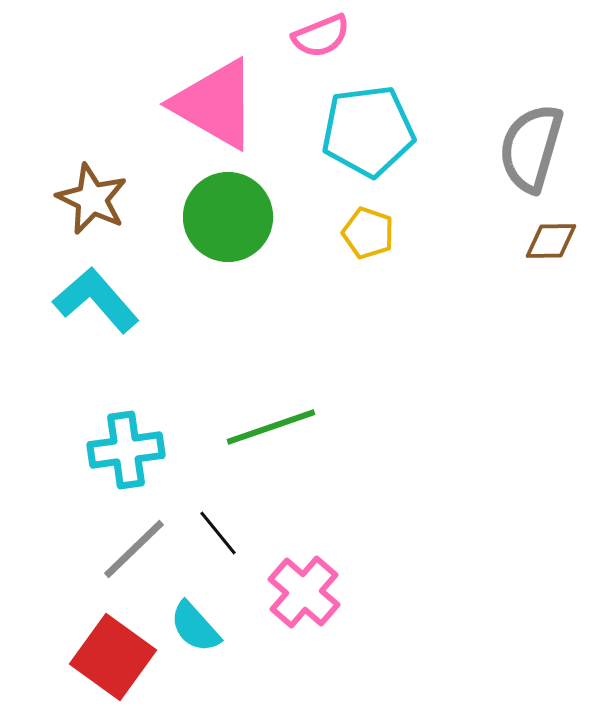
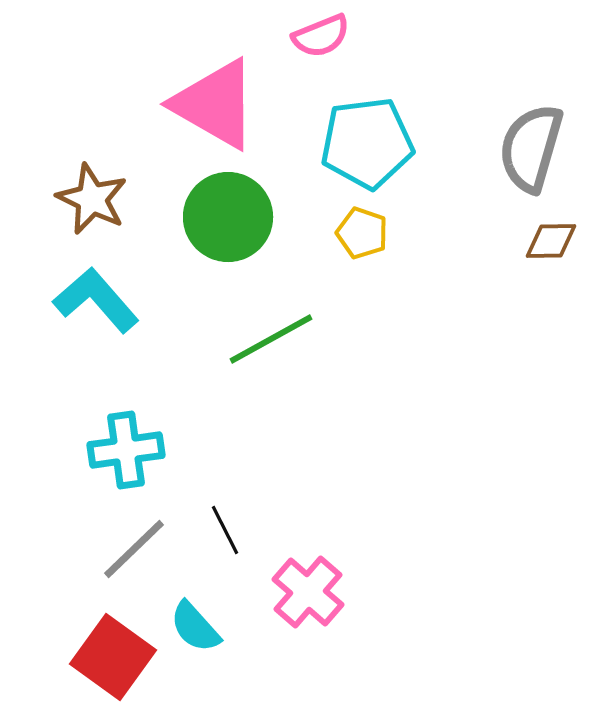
cyan pentagon: moved 1 px left, 12 px down
yellow pentagon: moved 6 px left
green line: moved 88 px up; rotated 10 degrees counterclockwise
black line: moved 7 px right, 3 px up; rotated 12 degrees clockwise
pink cross: moved 4 px right
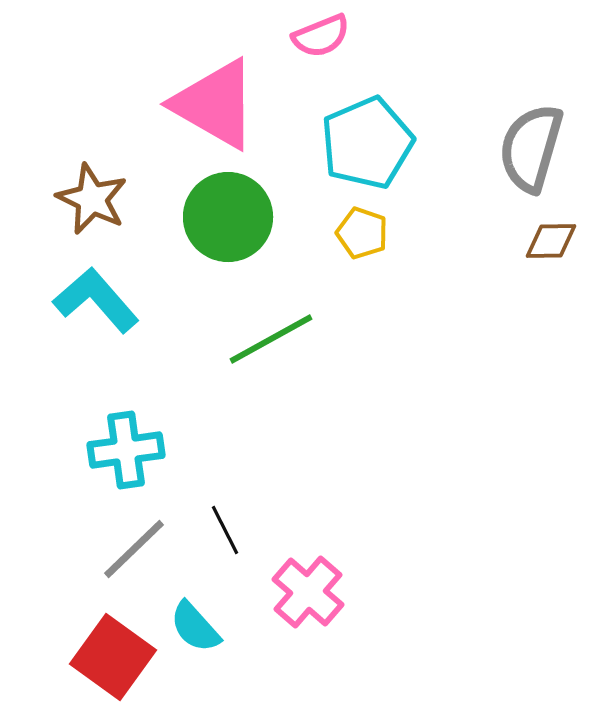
cyan pentagon: rotated 16 degrees counterclockwise
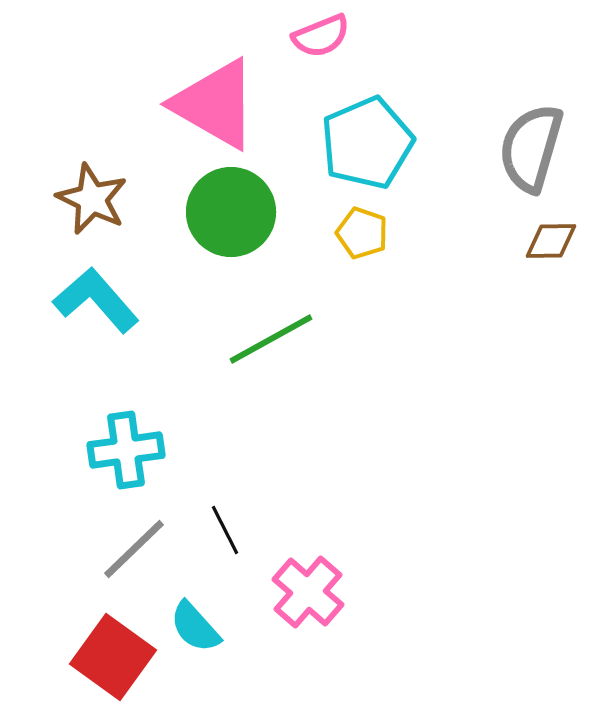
green circle: moved 3 px right, 5 px up
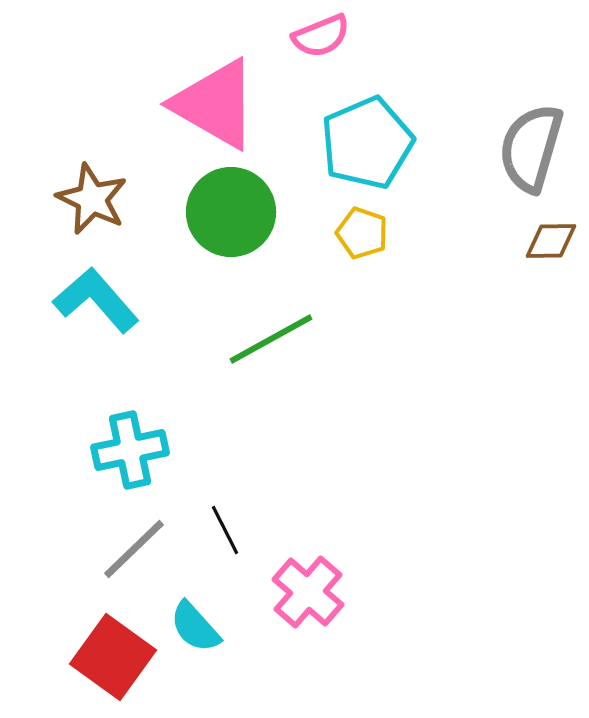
cyan cross: moved 4 px right; rotated 4 degrees counterclockwise
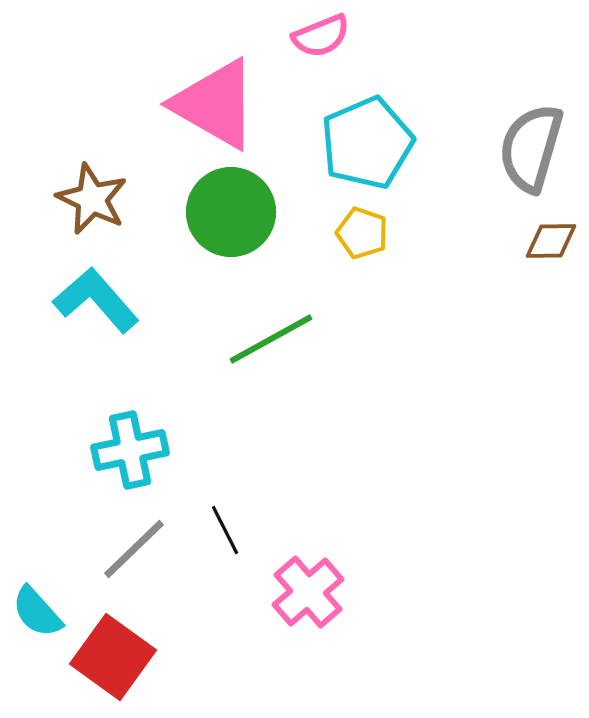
pink cross: rotated 8 degrees clockwise
cyan semicircle: moved 158 px left, 15 px up
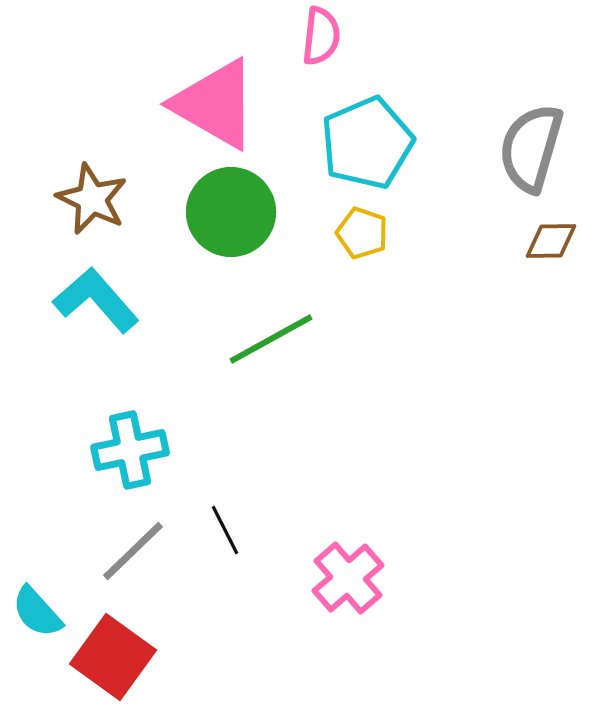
pink semicircle: rotated 62 degrees counterclockwise
gray line: moved 1 px left, 2 px down
pink cross: moved 40 px right, 14 px up
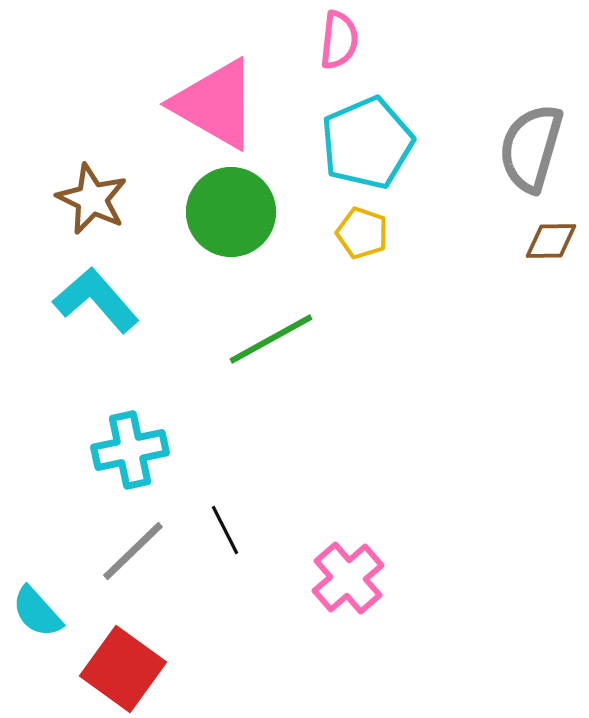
pink semicircle: moved 18 px right, 4 px down
red square: moved 10 px right, 12 px down
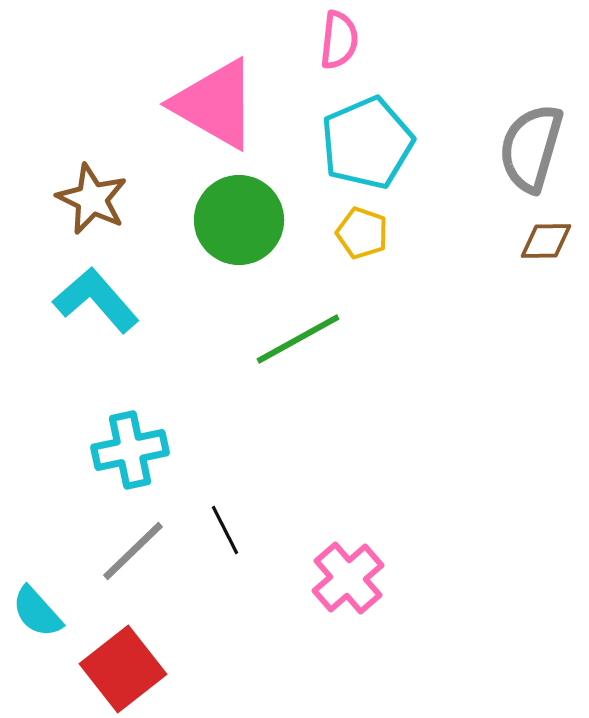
green circle: moved 8 px right, 8 px down
brown diamond: moved 5 px left
green line: moved 27 px right
red square: rotated 16 degrees clockwise
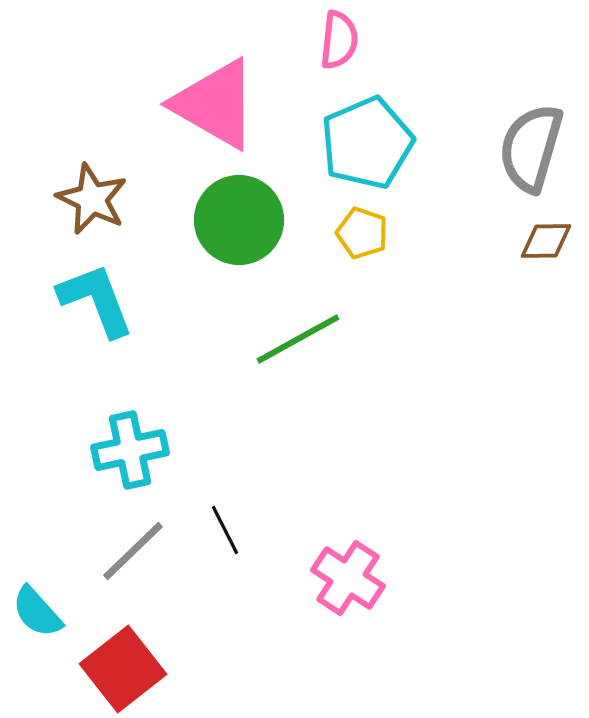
cyan L-shape: rotated 20 degrees clockwise
pink cross: rotated 16 degrees counterclockwise
